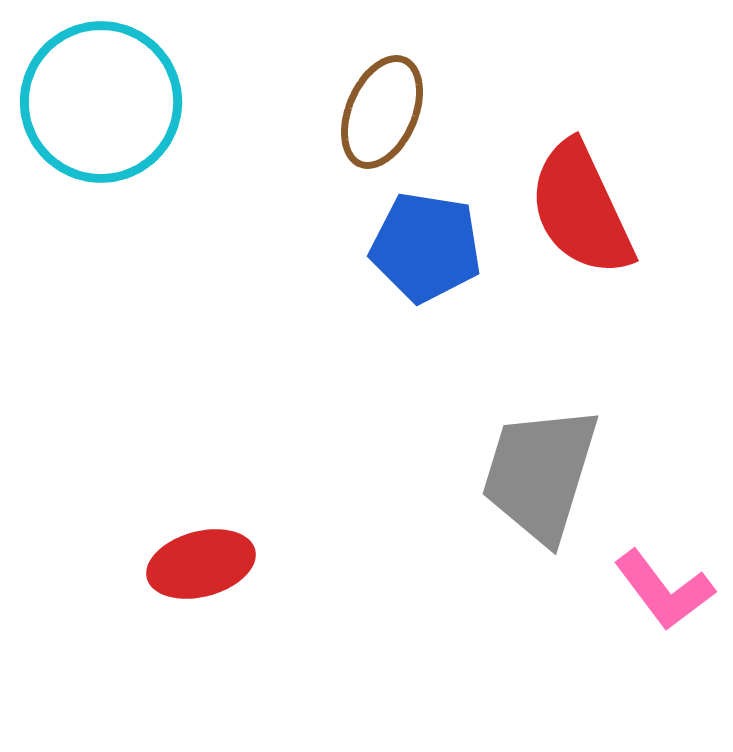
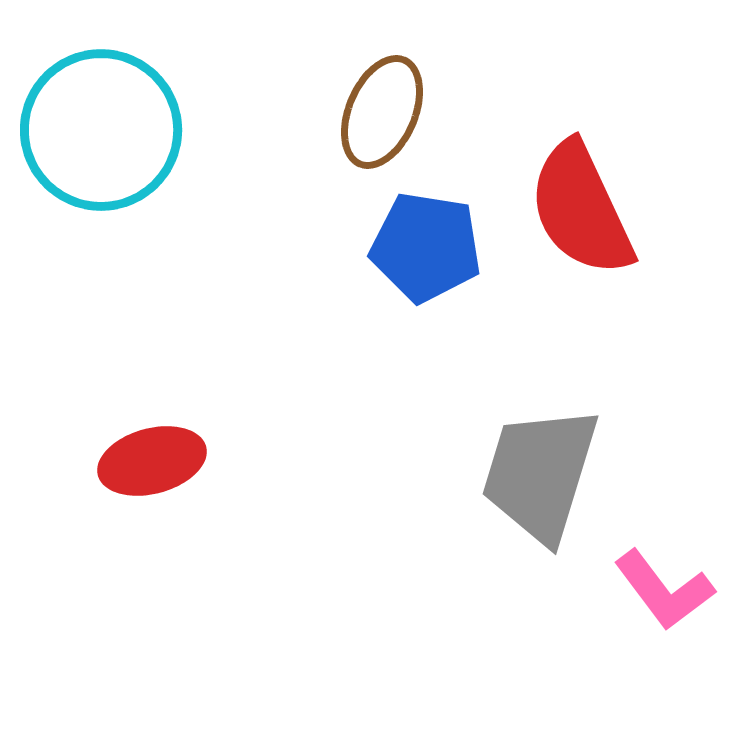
cyan circle: moved 28 px down
red ellipse: moved 49 px left, 103 px up
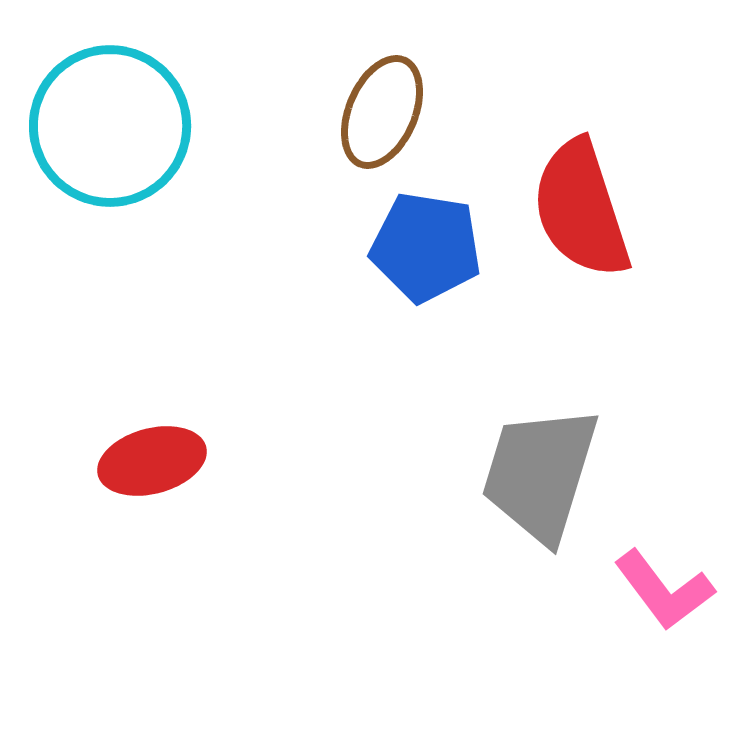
cyan circle: moved 9 px right, 4 px up
red semicircle: rotated 7 degrees clockwise
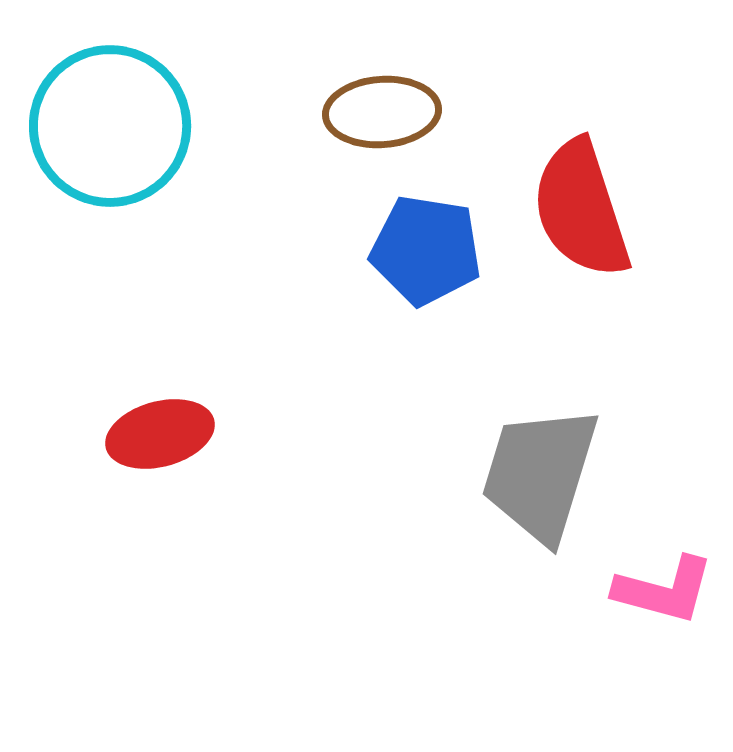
brown ellipse: rotated 63 degrees clockwise
blue pentagon: moved 3 px down
red ellipse: moved 8 px right, 27 px up
pink L-shape: rotated 38 degrees counterclockwise
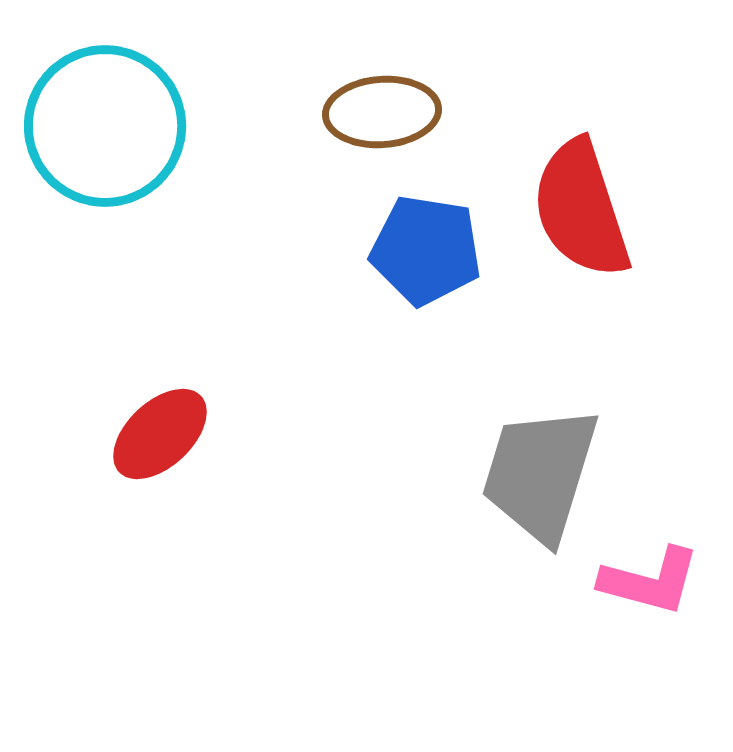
cyan circle: moved 5 px left
red ellipse: rotated 28 degrees counterclockwise
pink L-shape: moved 14 px left, 9 px up
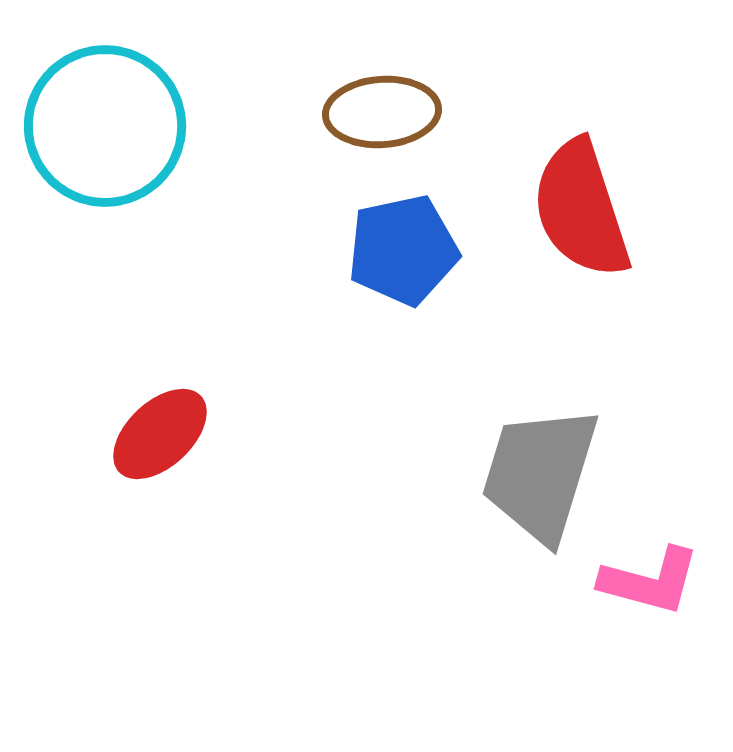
blue pentagon: moved 23 px left; rotated 21 degrees counterclockwise
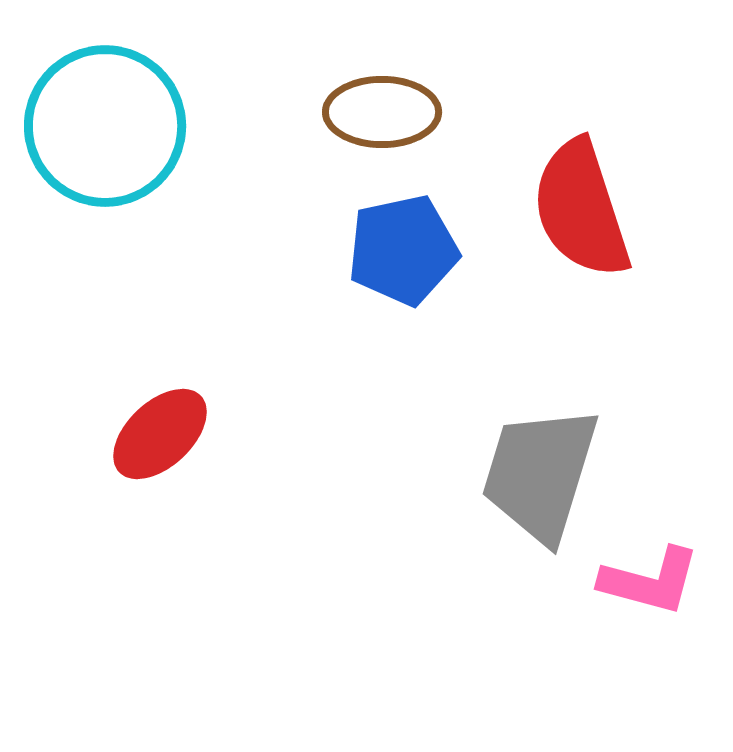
brown ellipse: rotated 4 degrees clockwise
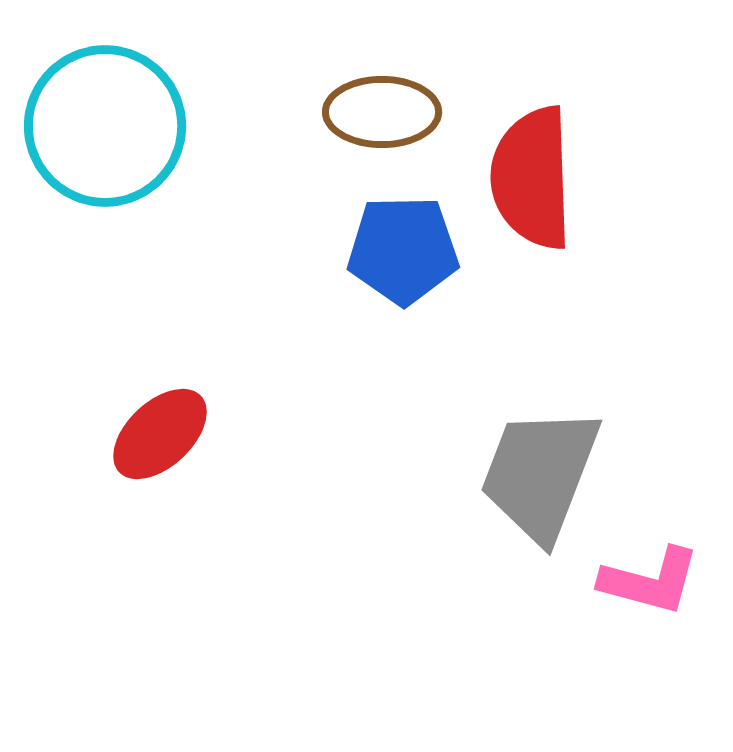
red semicircle: moved 49 px left, 31 px up; rotated 16 degrees clockwise
blue pentagon: rotated 11 degrees clockwise
gray trapezoid: rotated 4 degrees clockwise
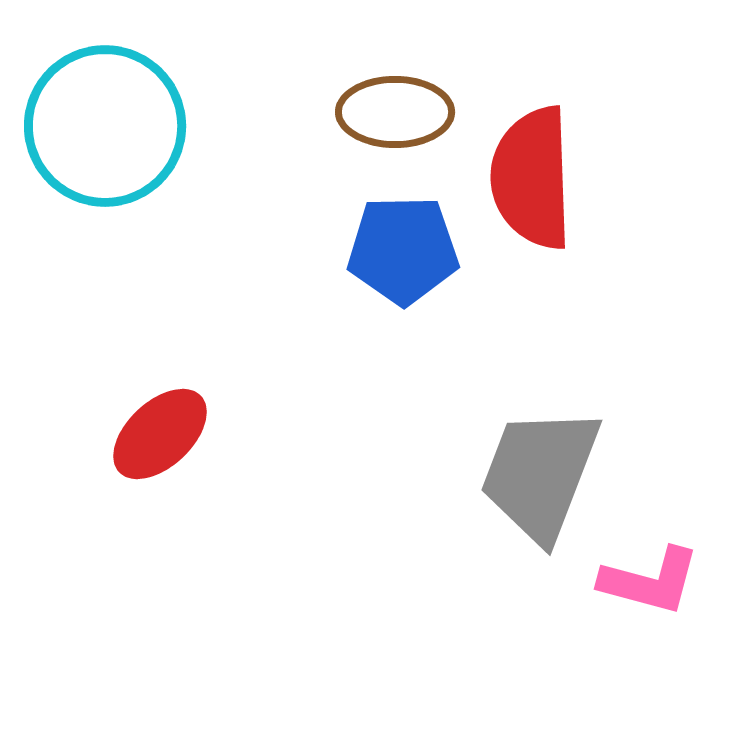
brown ellipse: moved 13 px right
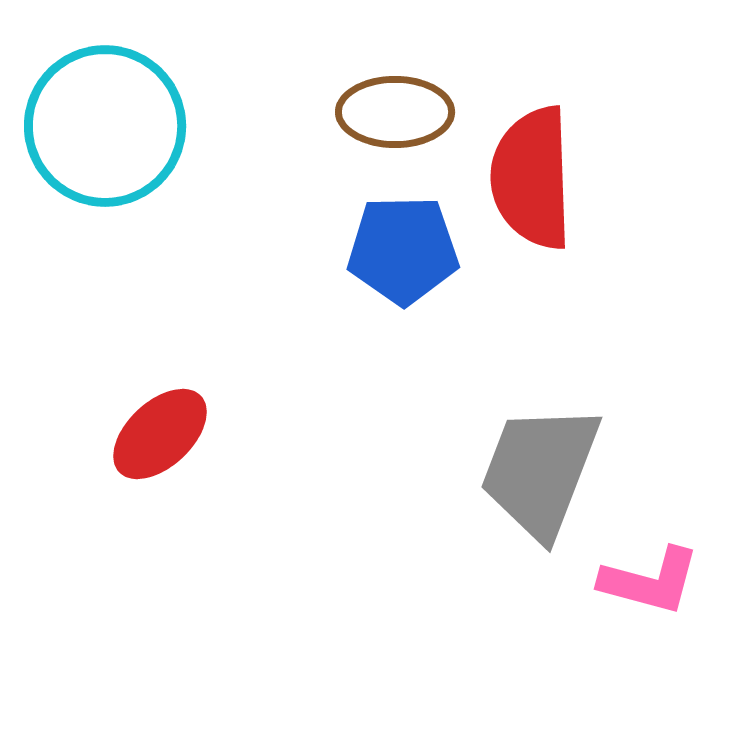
gray trapezoid: moved 3 px up
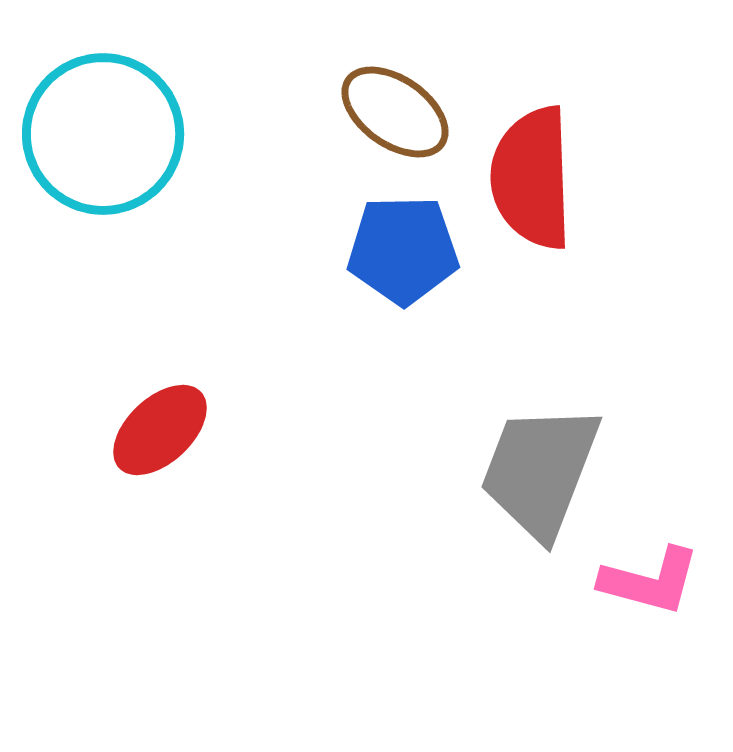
brown ellipse: rotated 35 degrees clockwise
cyan circle: moved 2 px left, 8 px down
red ellipse: moved 4 px up
